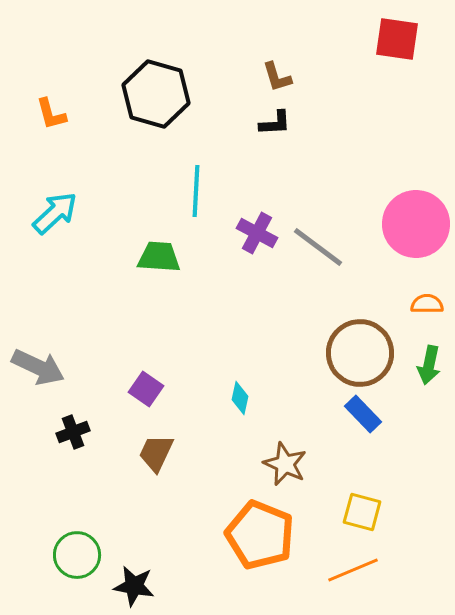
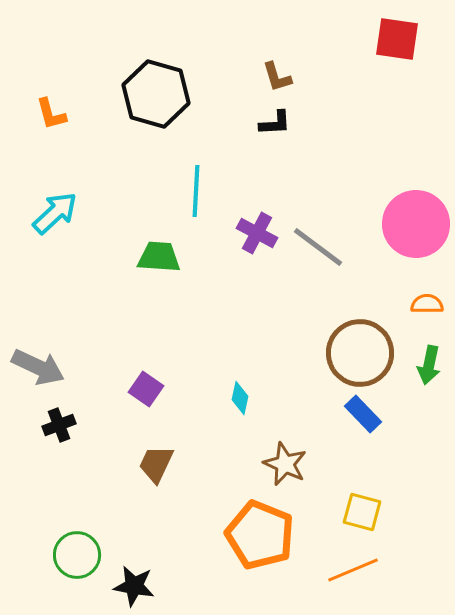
black cross: moved 14 px left, 7 px up
brown trapezoid: moved 11 px down
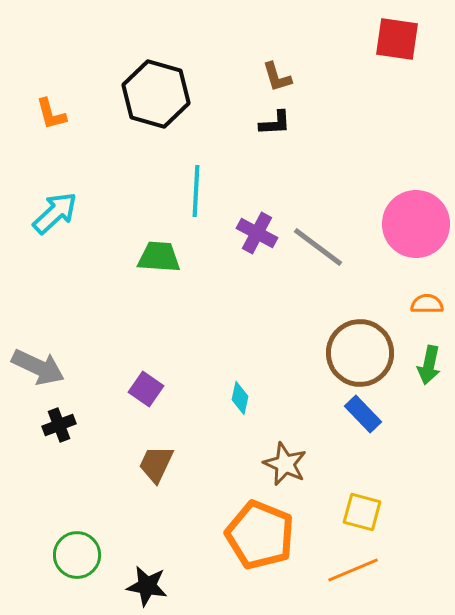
black star: moved 13 px right
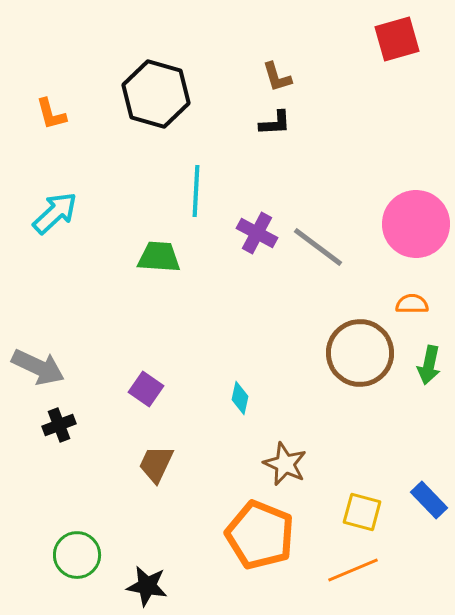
red square: rotated 24 degrees counterclockwise
orange semicircle: moved 15 px left
blue rectangle: moved 66 px right, 86 px down
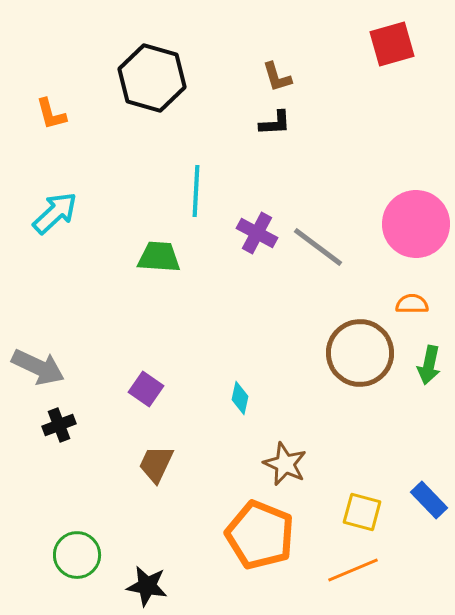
red square: moved 5 px left, 5 px down
black hexagon: moved 4 px left, 16 px up
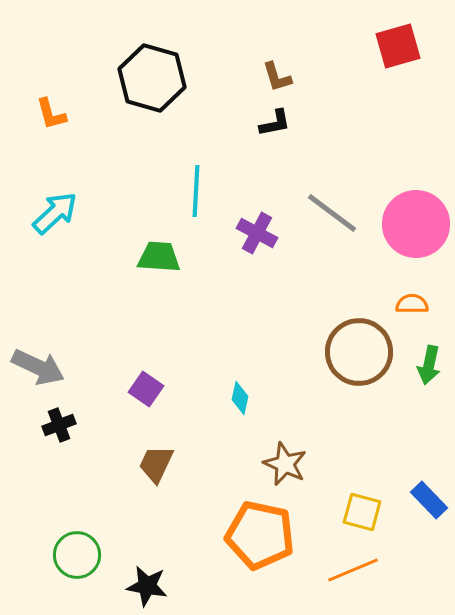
red square: moved 6 px right, 2 px down
black L-shape: rotated 8 degrees counterclockwise
gray line: moved 14 px right, 34 px up
brown circle: moved 1 px left, 1 px up
orange pentagon: rotated 10 degrees counterclockwise
